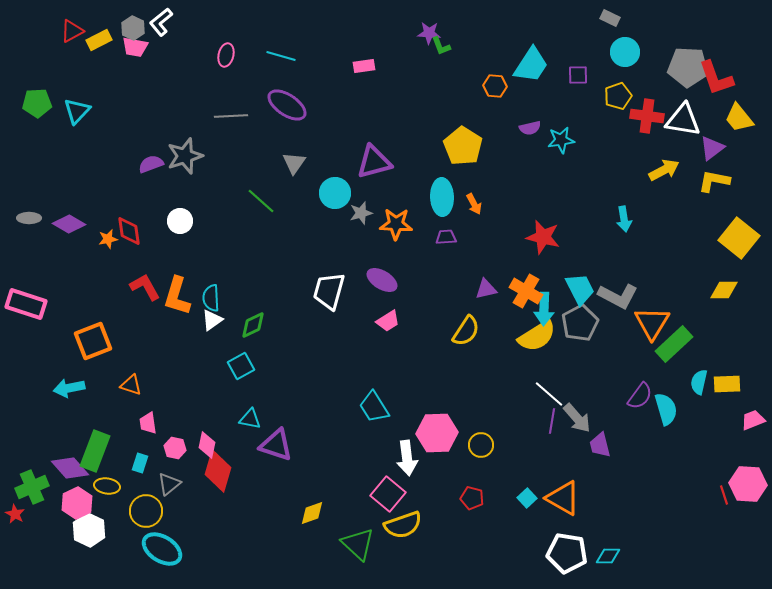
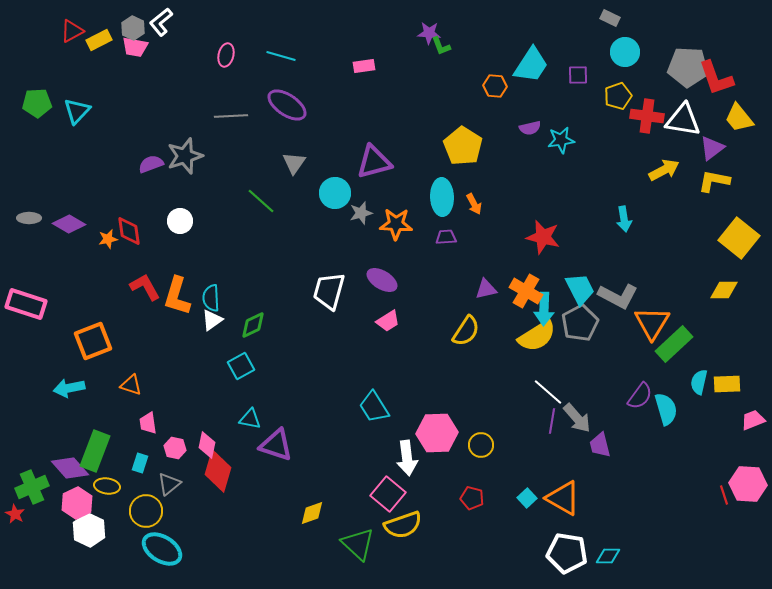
white line at (549, 394): moved 1 px left, 2 px up
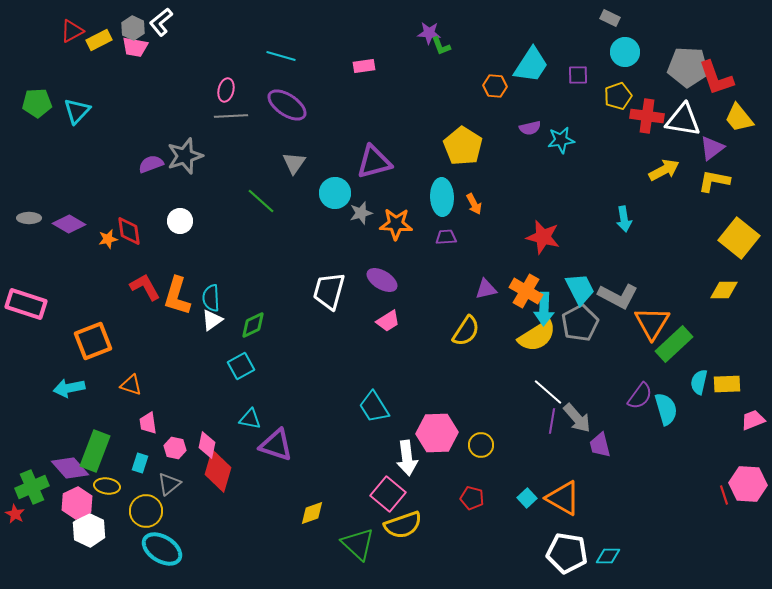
pink ellipse at (226, 55): moved 35 px down
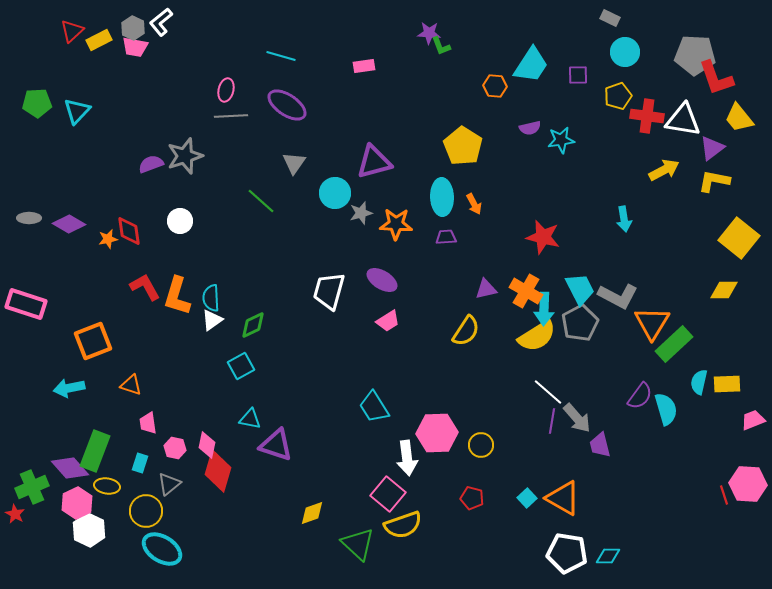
red triangle at (72, 31): rotated 15 degrees counterclockwise
gray pentagon at (688, 67): moved 7 px right, 12 px up
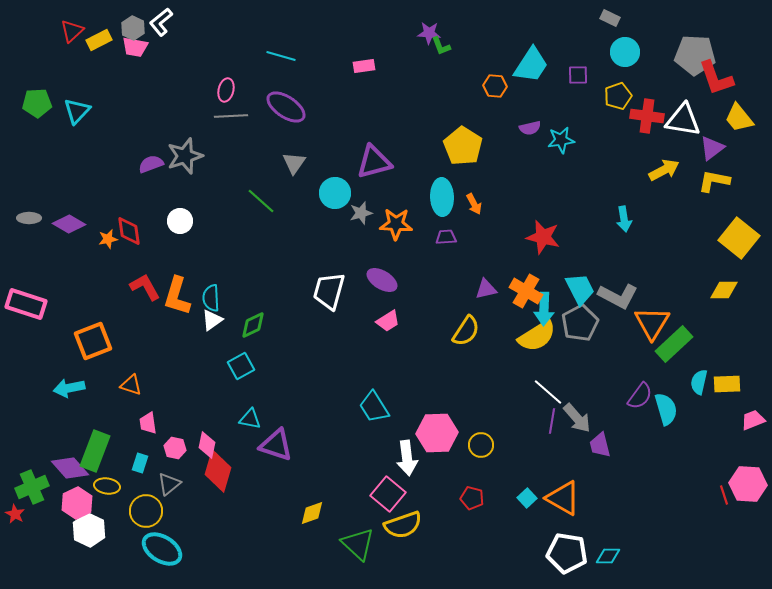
purple ellipse at (287, 105): moved 1 px left, 2 px down
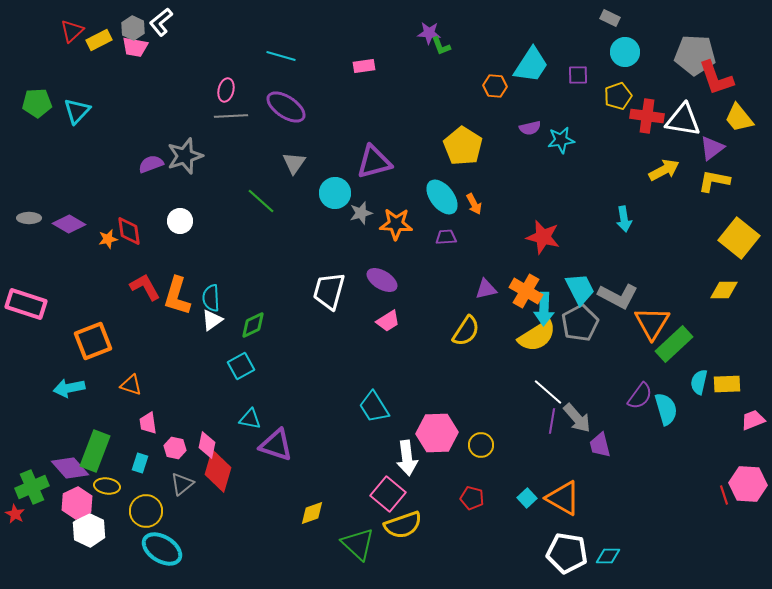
cyan ellipse at (442, 197): rotated 36 degrees counterclockwise
gray triangle at (169, 484): moved 13 px right
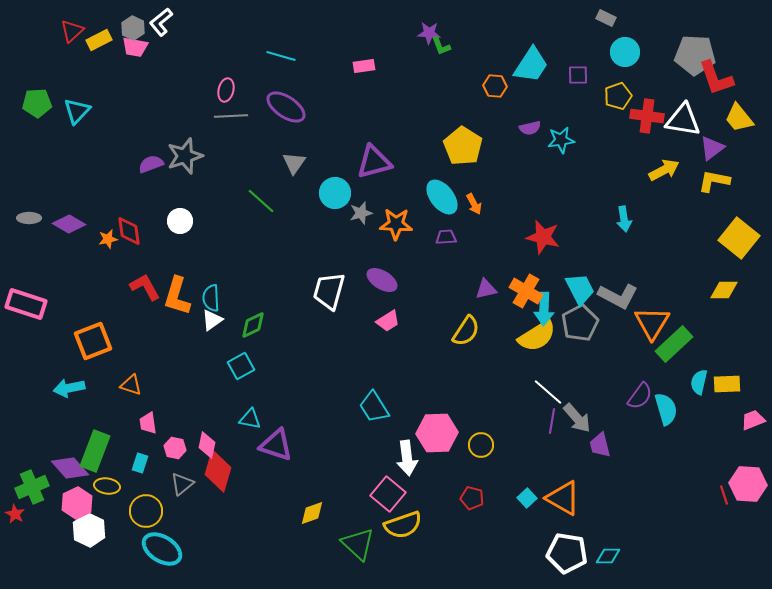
gray rectangle at (610, 18): moved 4 px left
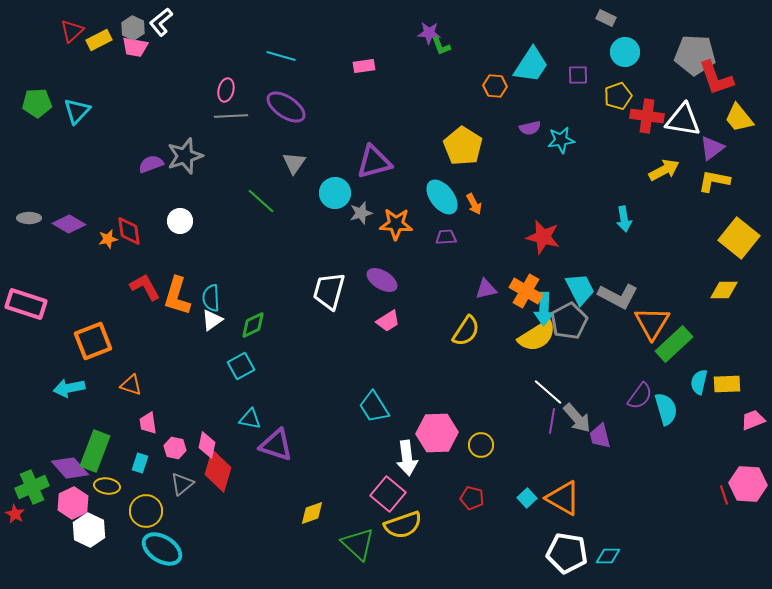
gray pentagon at (580, 323): moved 11 px left, 2 px up
purple trapezoid at (600, 445): moved 9 px up
pink hexagon at (77, 503): moved 4 px left
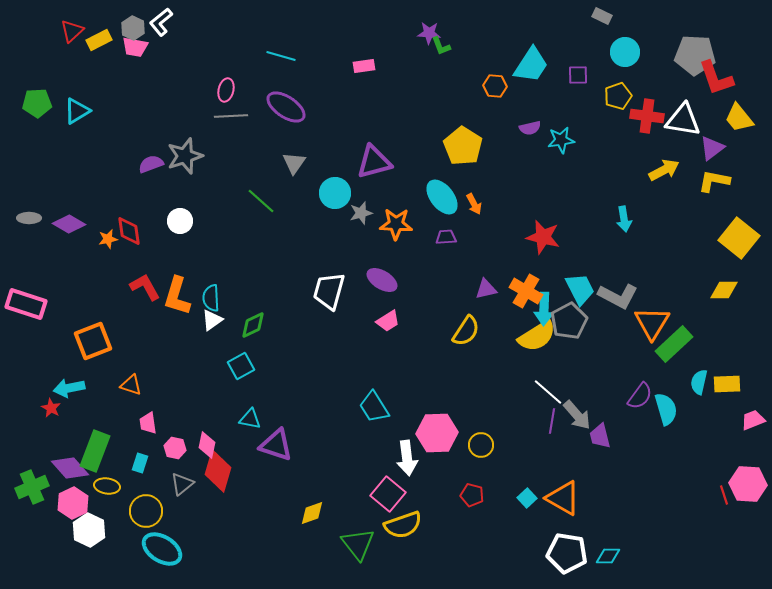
gray rectangle at (606, 18): moved 4 px left, 2 px up
cyan triangle at (77, 111): rotated 16 degrees clockwise
gray arrow at (577, 418): moved 3 px up
red pentagon at (472, 498): moved 3 px up
red star at (15, 514): moved 36 px right, 106 px up
green triangle at (358, 544): rotated 9 degrees clockwise
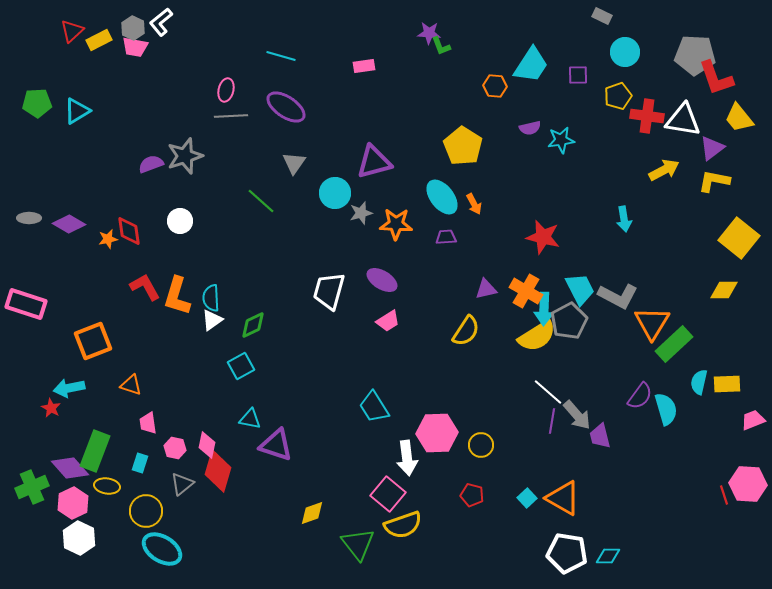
white hexagon at (89, 530): moved 10 px left, 8 px down
